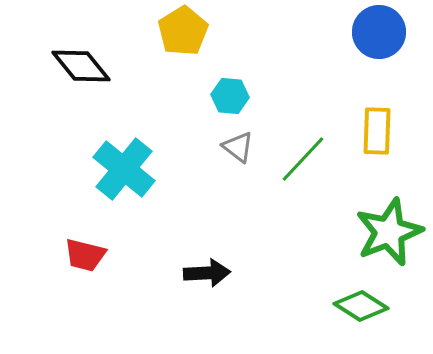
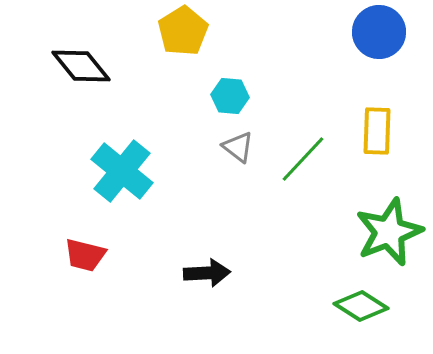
cyan cross: moved 2 px left, 2 px down
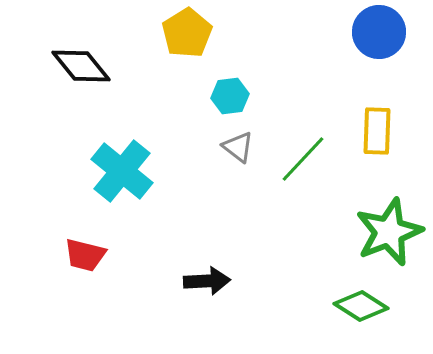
yellow pentagon: moved 4 px right, 2 px down
cyan hexagon: rotated 12 degrees counterclockwise
black arrow: moved 8 px down
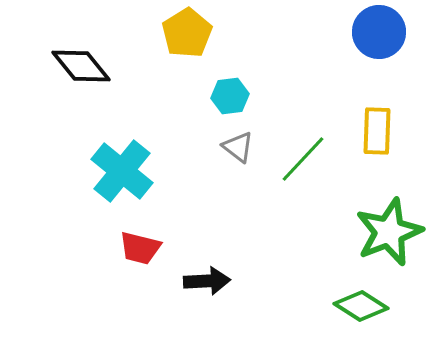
red trapezoid: moved 55 px right, 7 px up
